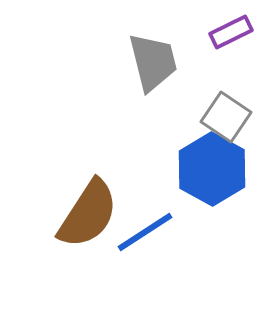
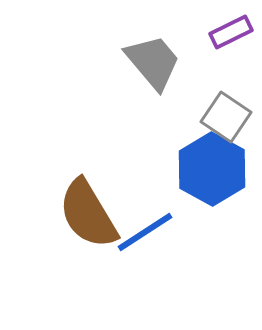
gray trapezoid: rotated 26 degrees counterclockwise
brown semicircle: rotated 116 degrees clockwise
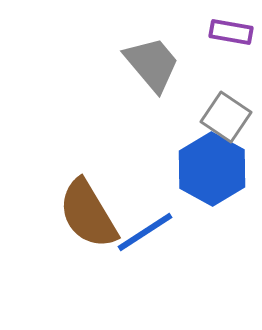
purple rectangle: rotated 36 degrees clockwise
gray trapezoid: moved 1 px left, 2 px down
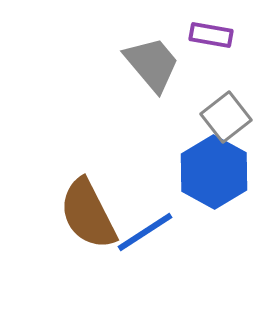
purple rectangle: moved 20 px left, 3 px down
gray square: rotated 18 degrees clockwise
blue hexagon: moved 2 px right, 3 px down
brown semicircle: rotated 4 degrees clockwise
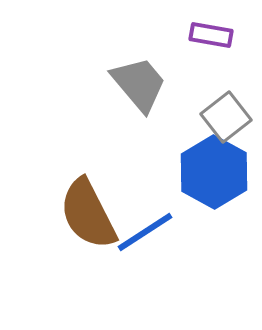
gray trapezoid: moved 13 px left, 20 px down
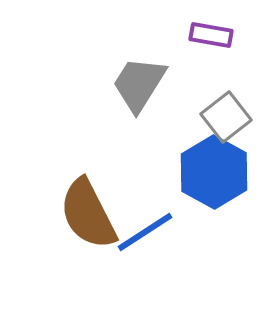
gray trapezoid: rotated 108 degrees counterclockwise
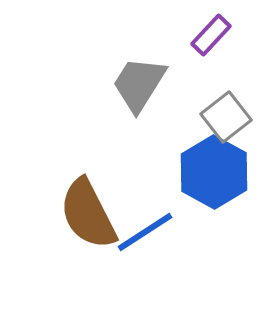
purple rectangle: rotated 57 degrees counterclockwise
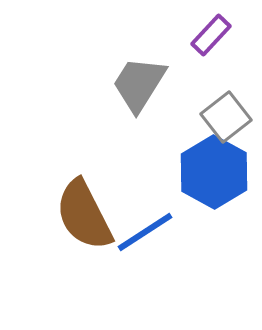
brown semicircle: moved 4 px left, 1 px down
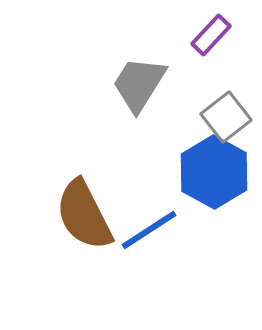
blue line: moved 4 px right, 2 px up
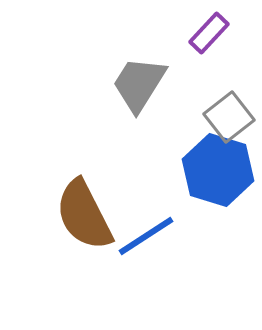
purple rectangle: moved 2 px left, 2 px up
gray square: moved 3 px right
blue hexagon: moved 4 px right, 2 px up; rotated 12 degrees counterclockwise
blue line: moved 3 px left, 6 px down
